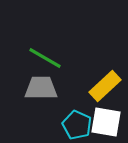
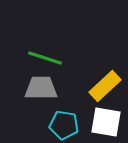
green line: rotated 12 degrees counterclockwise
cyan pentagon: moved 13 px left; rotated 16 degrees counterclockwise
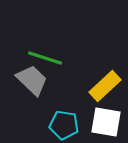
gray trapezoid: moved 9 px left, 8 px up; rotated 44 degrees clockwise
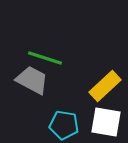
gray trapezoid: rotated 16 degrees counterclockwise
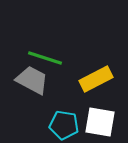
yellow rectangle: moved 9 px left, 7 px up; rotated 16 degrees clockwise
white square: moved 6 px left
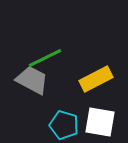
green line: rotated 44 degrees counterclockwise
cyan pentagon: rotated 8 degrees clockwise
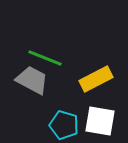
green line: rotated 48 degrees clockwise
white square: moved 1 px up
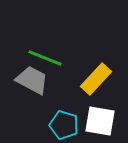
yellow rectangle: rotated 20 degrees counterclockwise
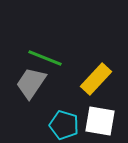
gray trapezoid: moved 1 px left, 3 px down; rotated 84 degrees counterclockwise
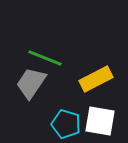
yellow rectangle: rotated 20 degrees clockwise
cyan pentagon: moved 2 px right, 1 px up
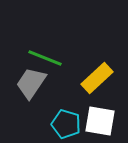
yellow rectangle: moved 1 px right, 1 px up; rotated 16 degrees counterclockwise
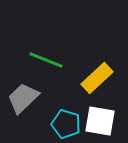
green line: moved 1 px right, 2 px down
gray trapezoid: moved 8 px left, 15 px down; rotated 12 degrees clockwise
